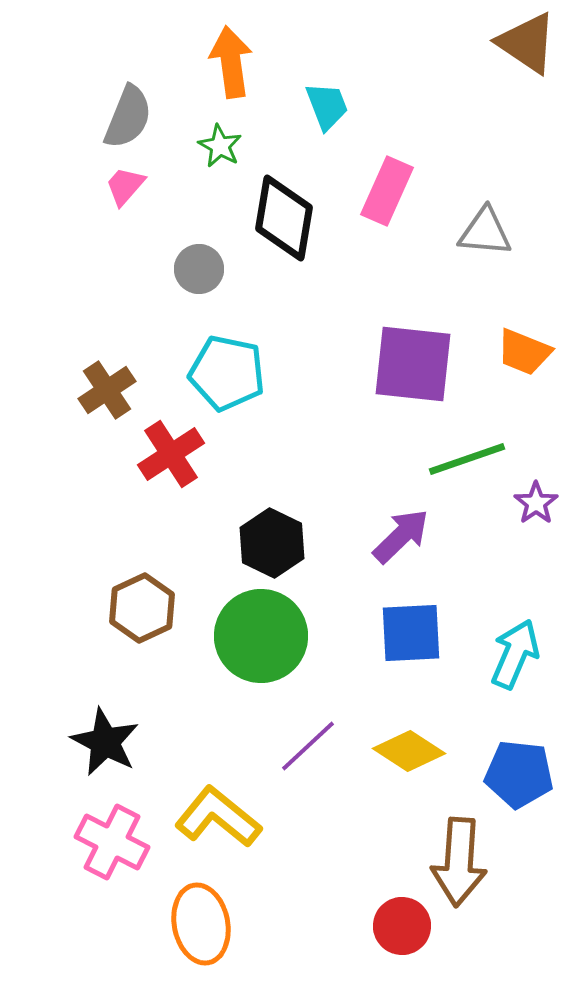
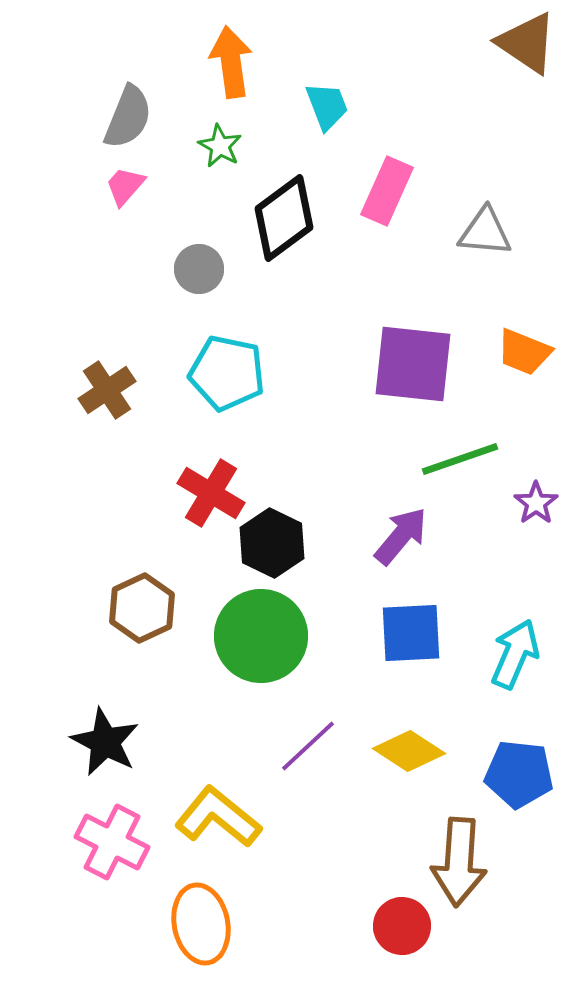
black diamond: rotated 44 degrees clockwise
red cross: moved 40 px right, 39 px down; rotated 26 degrees counterclockwise
green line: moved 7 px left
purple arrow: rotated 6 degrees counterclockwise
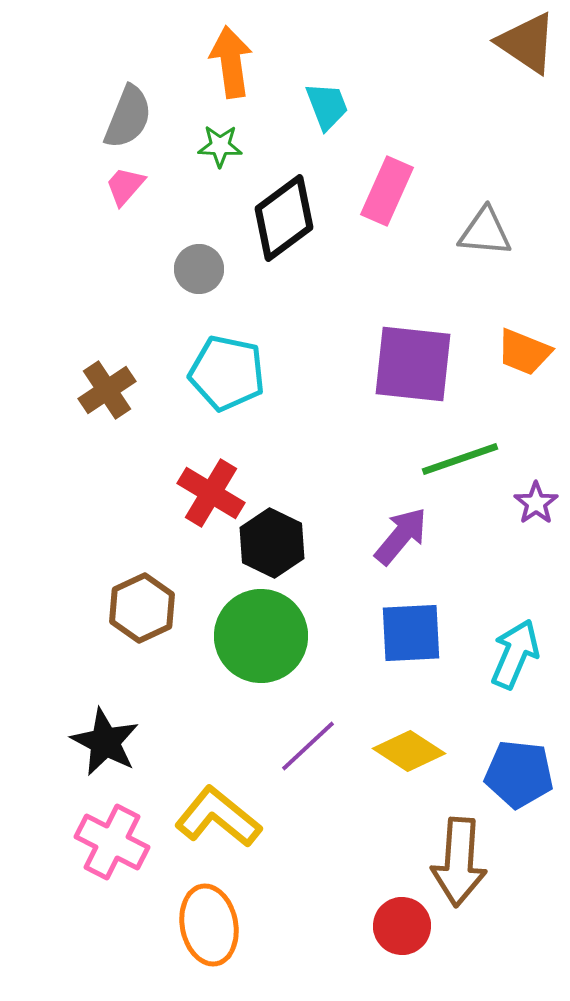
green star: rotated 27 degrees counterclockwise
orange ellipse: moved 8 px right, 1 px down
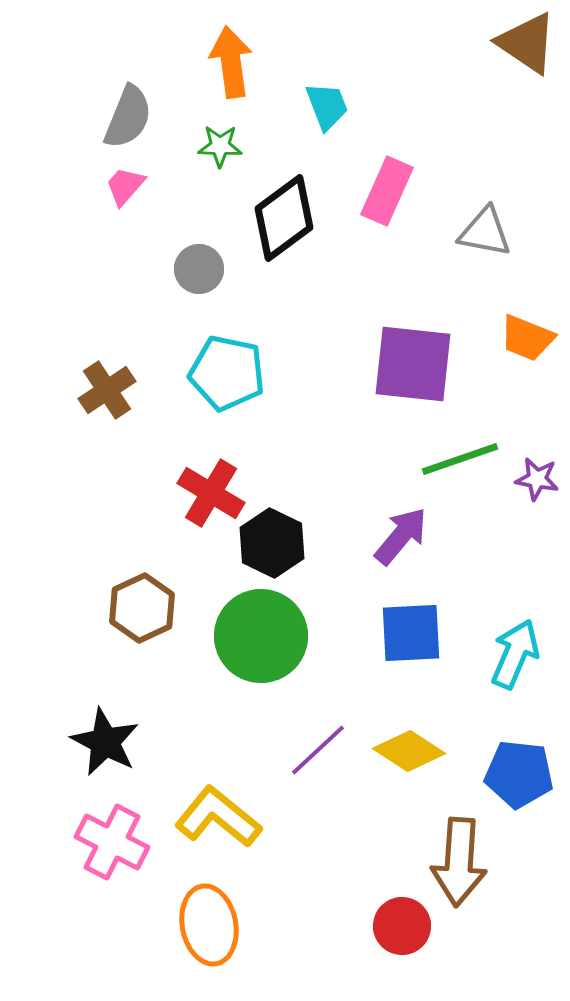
gray triangle: rotated 6 degrees clockwise
orange trapezoid: moved 3 px right, 14 px up
purple star: moved 1 px right, 24 px up; rotated 27 degrees counterclockwise
purple line: moved 10 px right, 4 px down
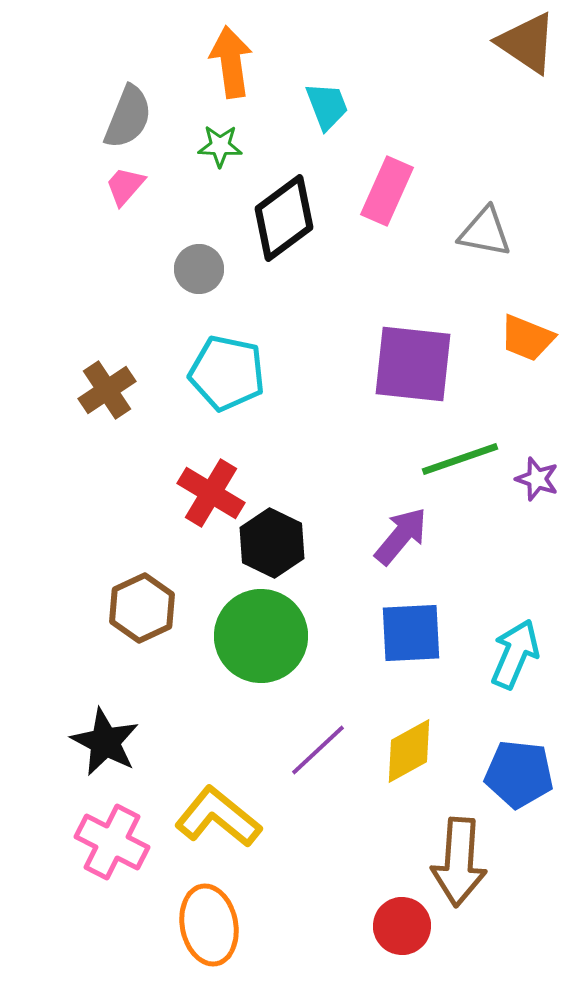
purple star: rotated 9 degrees clockwise
yellow diamond: rotated 62 degrees counterclockwise
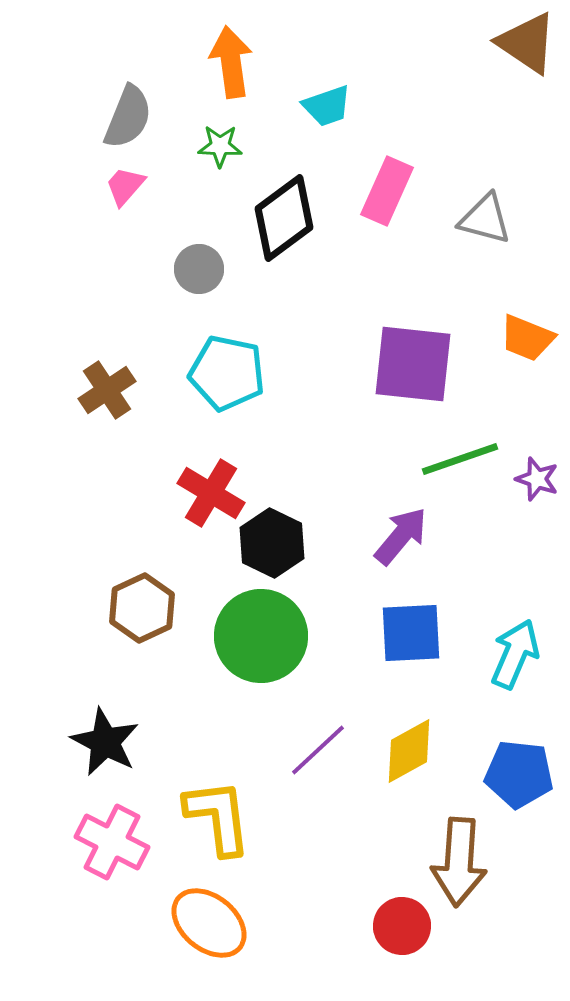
cyan trapezoid: rotated 92 degrees clockwise
gray triangle: moved 13 px up; rotated 4 degrees clockwise
yellow L-shape: rotated 44 degrees clockwise
orange ellipse: moved 2 px up; rotated 40 degrees counterclockwise
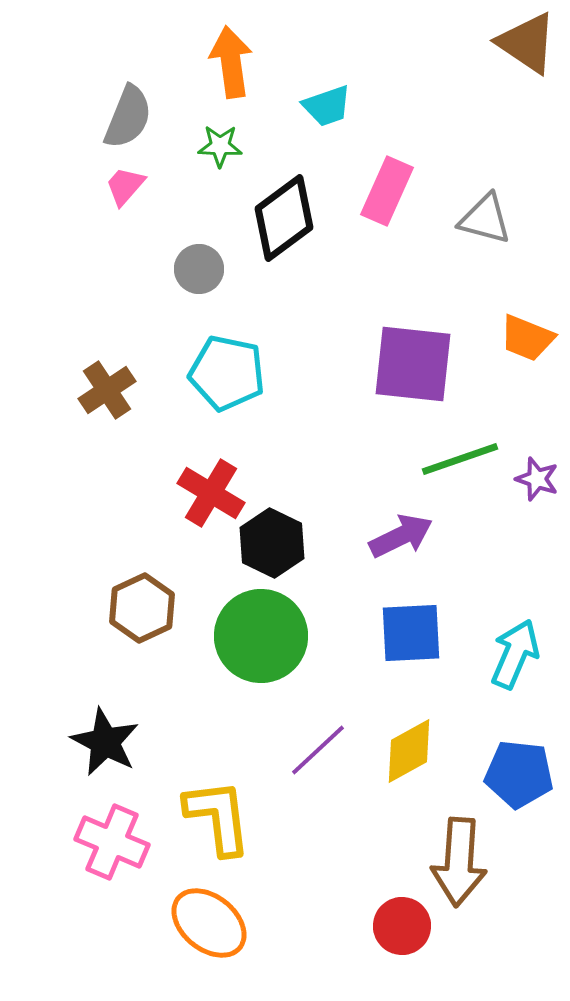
purple arrow: rotated 24 degrees clockwise
pink cross: rotated 4 degrees counterclockwise
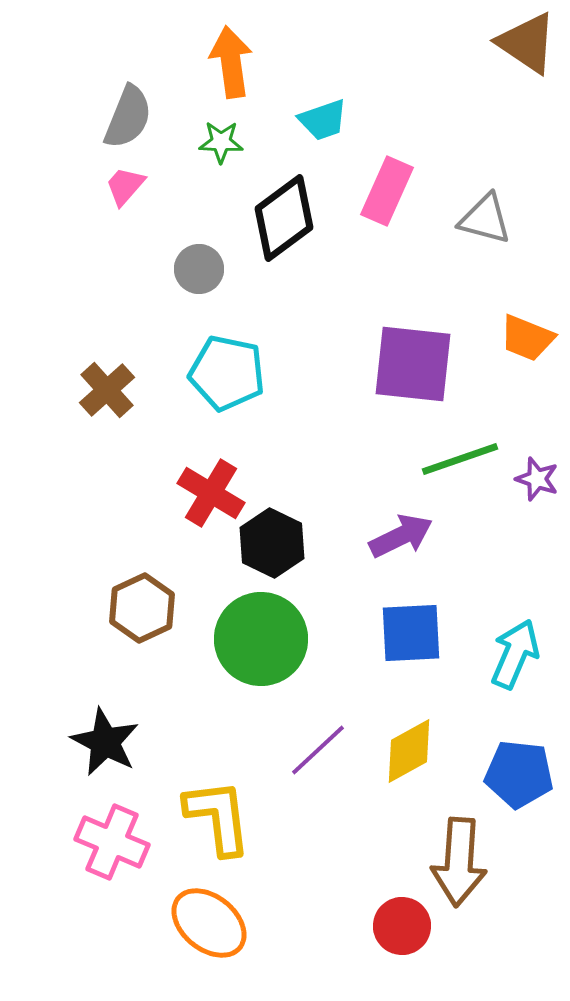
cyan trapezoid: moved 4 px left, 14 px down
green star: moved 1 px right, 4 px up
brown cross: rotated 8 degrees counterclockwise
green circle: moved 3 px down
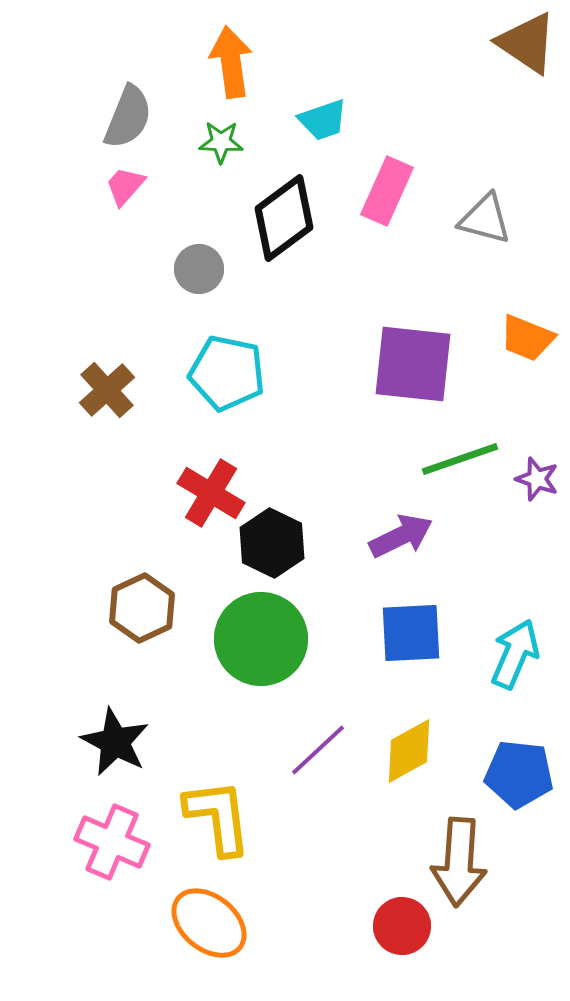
black star: moved 10 px right
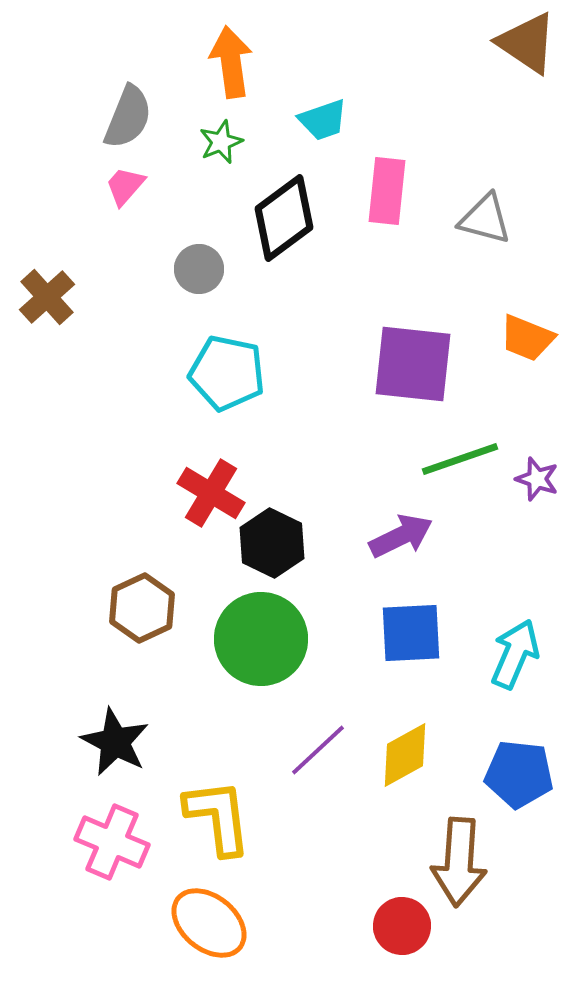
green star: rotated 24 degrees counterclockwise
pink rectangle: rotated 18 degrees counterclockwise
brown cross: moved 60 px left, 93 px up
yellow diamond: moved 4 px left, 4 px down
